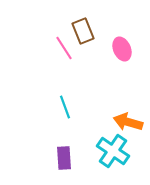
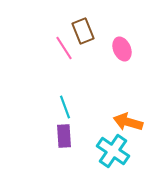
purple rectangle: moved 22 px up
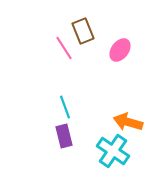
pink ellipse: moved 2 px left, 1 px down; rotated 60 degrees clockwise
purple rectangle: rotated 10 degrees counterclockwise
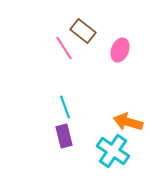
brown rectangle: rotated 30 degrees counterclockwise
pink ellipse: rotated 15 degrees counterclockwise
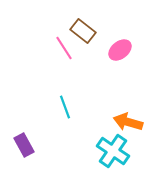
pink ellipse: rotated 30 degrees clockwise
purple rectangle: moved 40 px left, 9 px down; rotated 15 degrees counterclockwise
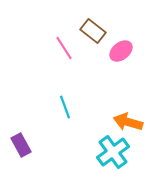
brown rectangle: moved 10 px right
pink ellipse: moved 1 px right, 1 px down
purple rectangle: moved 3 px left
cyan cross: moved 1 px down; rotated 20 degrees clockwise
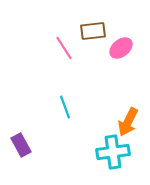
brown rectangle: rotated 45 degrees counterclockwise
pink ellipse: moved 3 px up
orange arrow: rotated 80 degrees counterclockwise
cyan cross: rotated 28 degrees clockwise
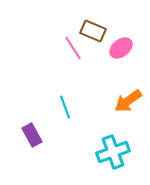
brown rectangle: rotated 30 degrees clockwise
pink line: moved 9 px right
orange arrow: moved 21 px up; rotated 28 degrees clockwise
purple rectangle: moved 11 px right, 10 px up
cyan cross: rotated 12 degrees counterclockwise
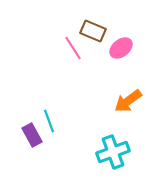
cyan line: moved 16 px left, 14 px down
